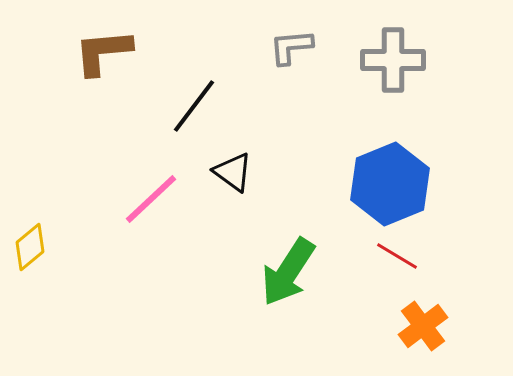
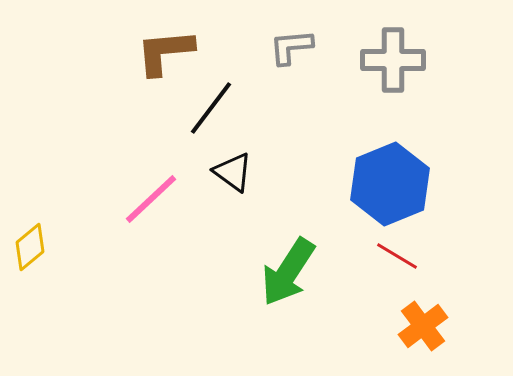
brown L-shape: moved 62 px right
black line: moved 17 px right, 2 px down
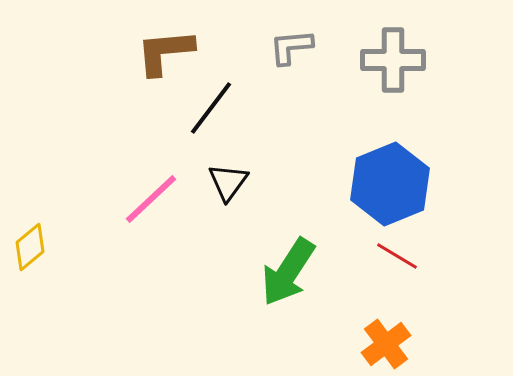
black triangle: moved 5 px left, 10 px down; rotated 30 degrees clockwise
orange cross: moved 37 px left, 18 px down
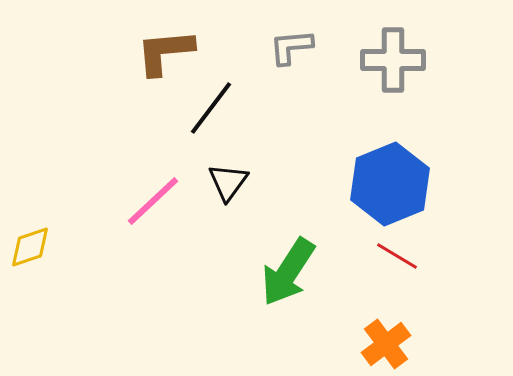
pink line: moved 2 px right, 2 px down
yellow diamond: rotated 21 degrees clockwise
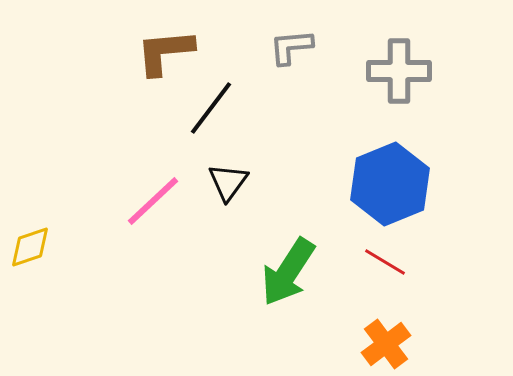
gray cross: moved 6 px right, 11 px down
red line: moved 12 px left, 6 px down
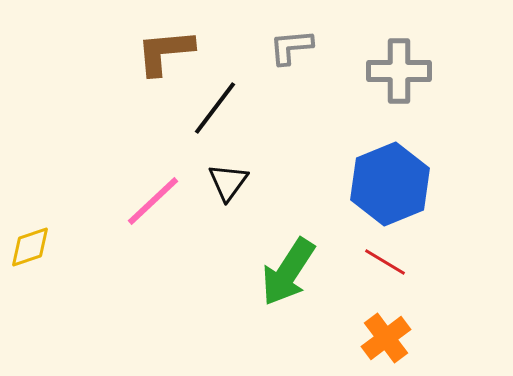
black line: moved 4 px right
orange cross: moved 6 px up
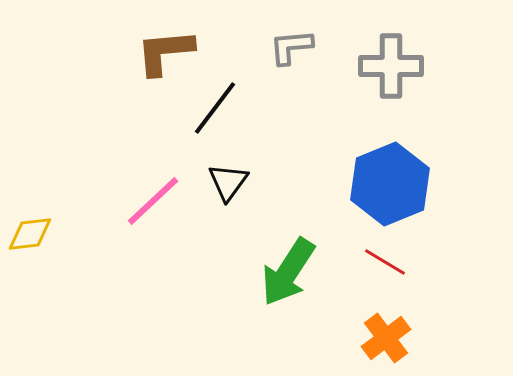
gray cross: moved 8 px left, 5 px up
yellow diamond: moved 13 px up; rotated 12 degrees clockwise
